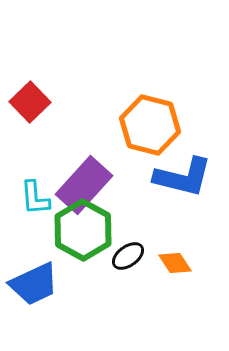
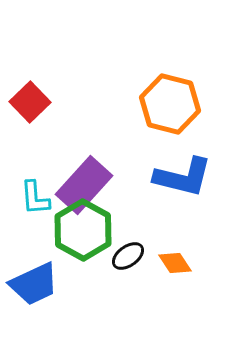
orange hexagon: moved 20 px right, 21 px up
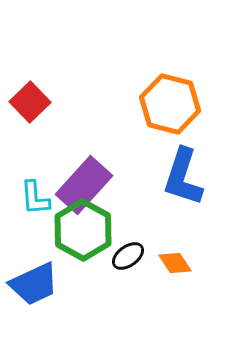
blue L-shape: rotated 94 degrees clockwise
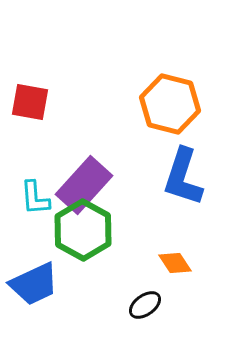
red square: rotated 36 degrees counterclockwise
black ellipse: moved 17 px right, 49 px down
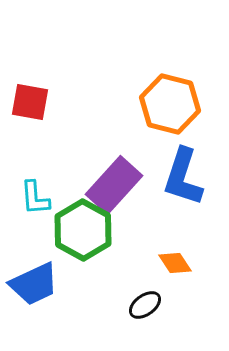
purple rectangle: moved 30 px right
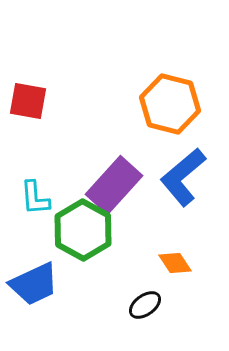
red square: moved 2 px left, 1 px up
blue L-shape: rotated 32 degrees clockwise
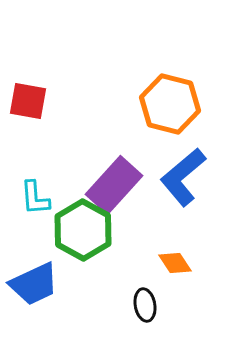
black ellipse: rotated 64 degrees counterclockwise
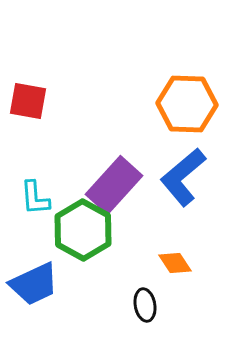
orange hexagon: moved 17 px right; rotated 12 degrees counterclockwise
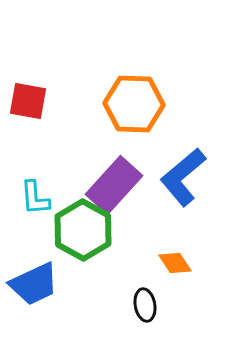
orange hexagon: moved 53 px left
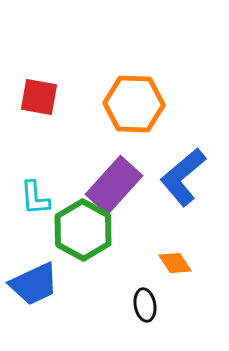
red square: moved 11 px right, 4 px up
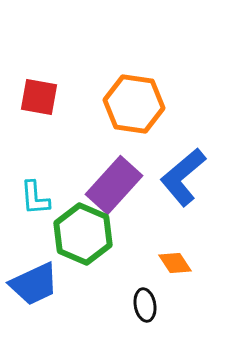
orange hexagon: rotated 6 degrees clockwise
green hexagon: moved 4 px down; rotated 6 degrees counterclockwise
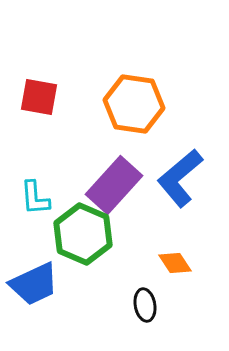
blue L-shape: moved 3 px left, 1 px down
